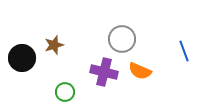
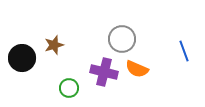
orange semicircle: moved 3 px left, 2 px up
green circle: moved 4 px right, 4 px up
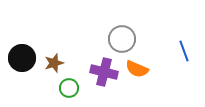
brown star: moved 18 px down
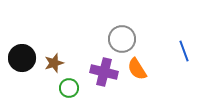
orange semicircle: rotated 35 degrees clockwise
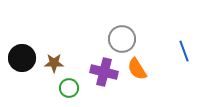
brown star: rotated 18 degrees clockwise
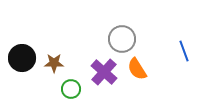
purple cross: rotated 28 degrees clockwise
green circle: moved 2 px right, 1 px down
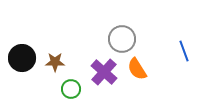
brown star: moved 1 px right, 1 px up
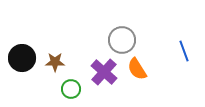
gray circle: moved 1 px down
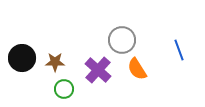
blue line: moved 5 px left, 1 px up
purple cross: moved 6 px left, 2 px up
green circle: moved 7 px left
